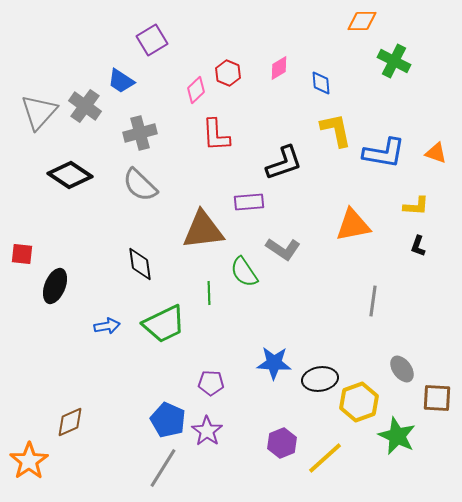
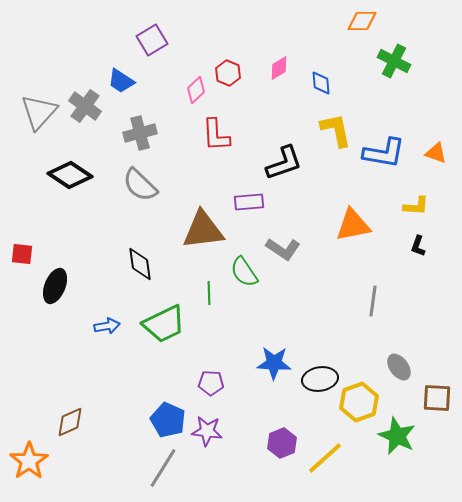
gray ellipse at (402, 369): moved 3 px left, 2 px up
purple star at (207, 431): rotated 28 degrees counterclockwise
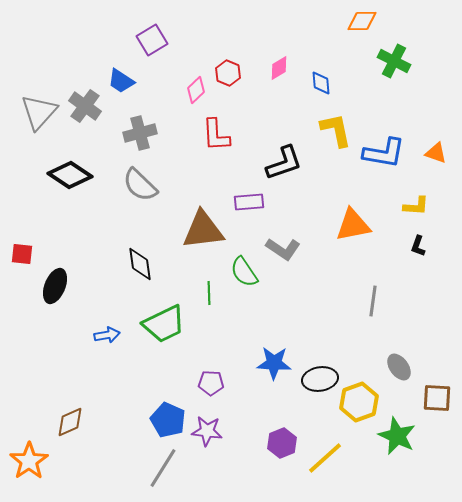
blue arrow at (107, 326): moved 9 px down
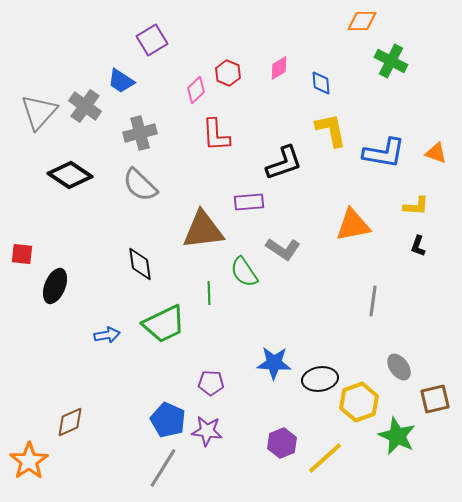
green cross at (394, 61): moved 3 px left
yellow L-shape at (336, 130): moved 5 px left
brown square at (437, 398): moved 2 px left, 1 px down; rotated 16 degrees counterclockwise
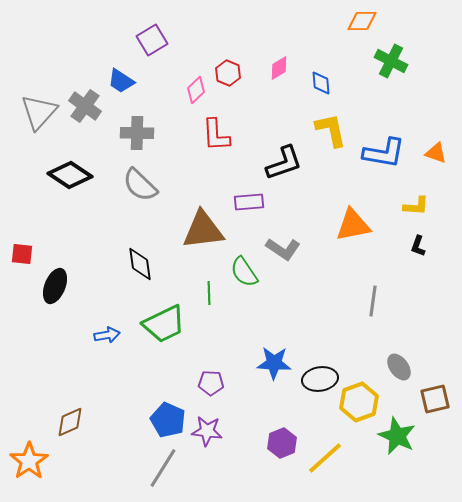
gray cross at (140, 133): moved 3 px left; rotated 16 degrees clockwise
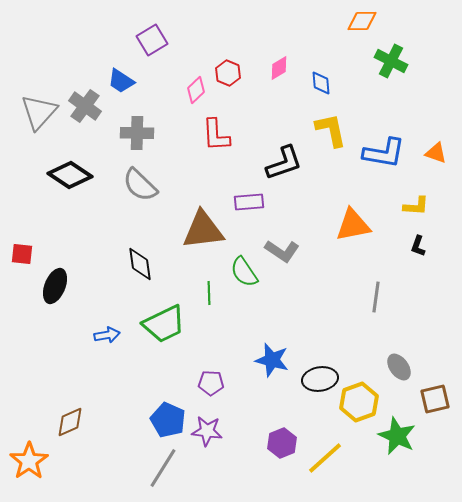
gray L-shape at (283, 249): moved 1 px left, 2 px down
gray line at (373, 301): moved 3 px right, 4 px up
blue star at (274, 363): moved 2 px left, 3 px up; rotated 12 degrees clockwise
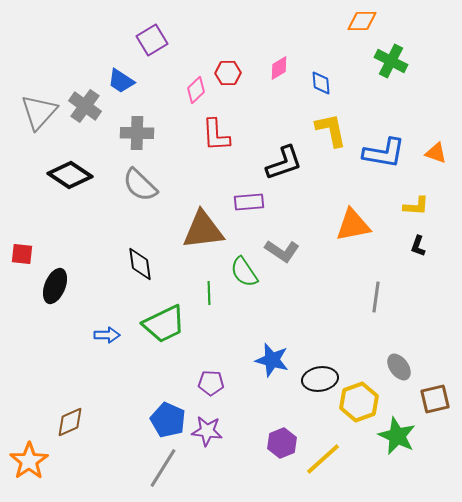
red hexagon at (228, 73): rotated 25 degrees counterclockwise
blue arrow at (107, 335): rotated 10 degrees clockwise
yellow line at (325, 458): moved 2 px left, 1 px down
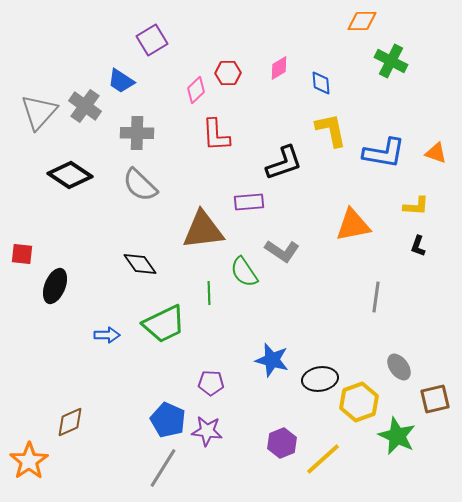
black diamond at (140, 264): rotated 28 degrees counterclockwise
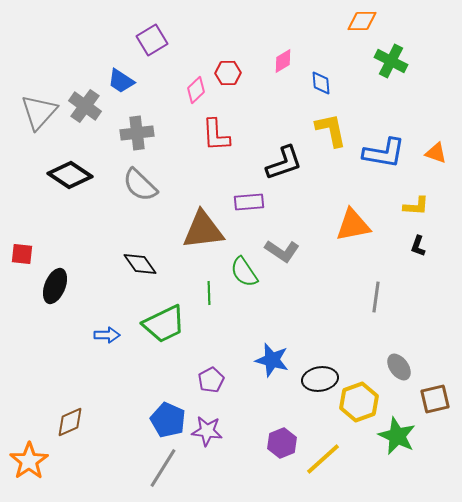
pink diamond at (279, 68): moved 4 px right, 7 px up
gray cross at (137, 133): rotated 8 degrees counterclockwise
purple pentagon at (211, 383): moved 3 px up; rotated 30 degrees counterclockwise
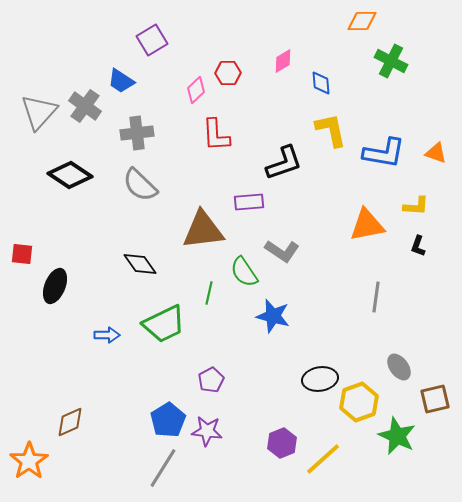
orange triangle at (353, 225): moved 14 px right
green line at (209, 293): rotated 15 degrees clockwise
blue star at (272, 360): moved 1 px right, 44 px up
blue pentagon at (168, 420): rotated 16 degrees clockwise
